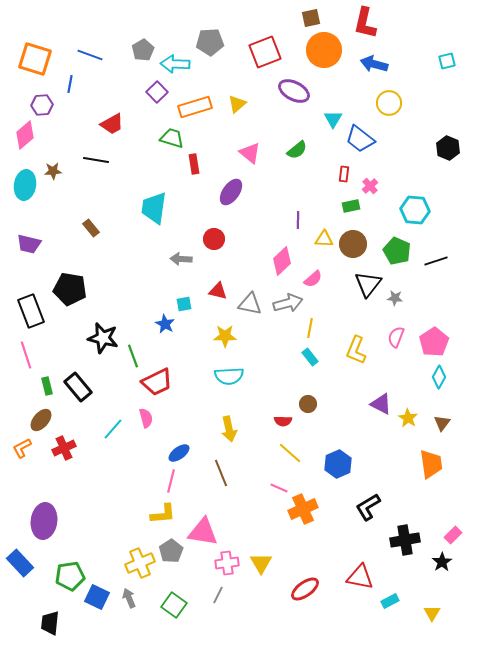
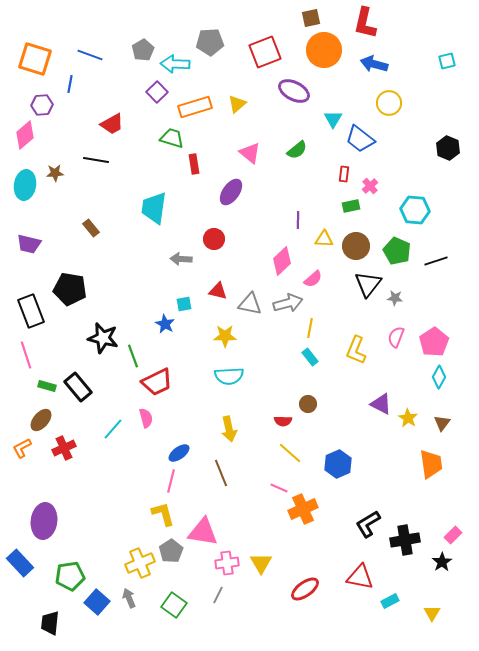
brown star at (53, 171): moved 2 px right, 2 px down
brown circle at (353, 244): moved 3 px right, 2 px down
green rectangle at (47, 386): rotated 60 degrees counterclockwise
black L-shape at (368, 507): moved 17 px down
yellow L-shape at (163, 514): rotated 100 degrees counterclockwise
blue square at (97, 597): moved 5 px down; rotated 15 degrees clockwise
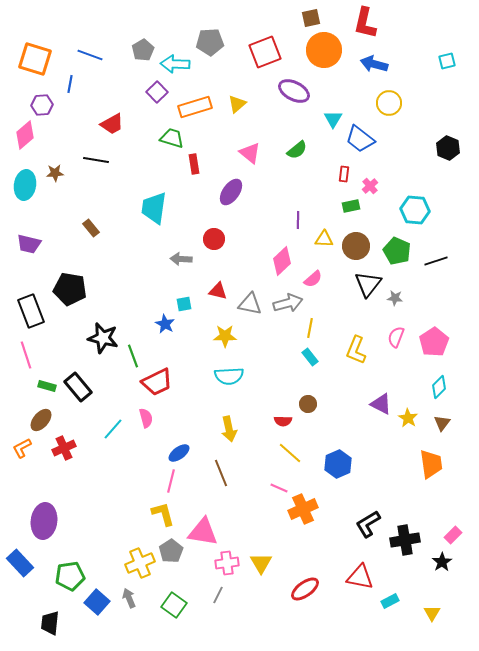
cyan diamond at (439, 377): moved 10 px down; rotated 15 degrees clockwise
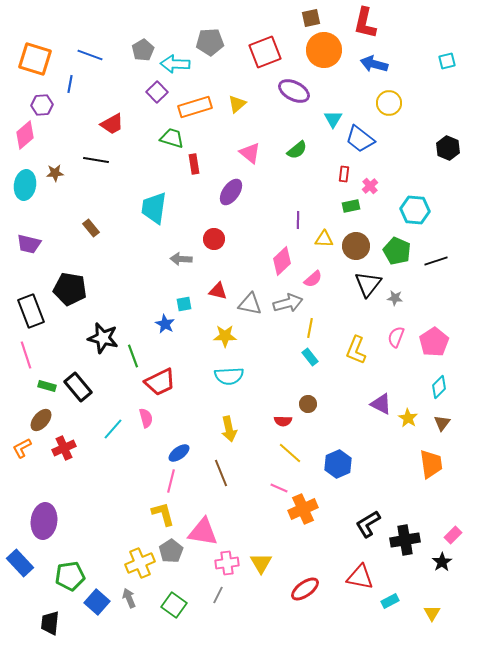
red trapezoid at (157, 382): moved 3 px right
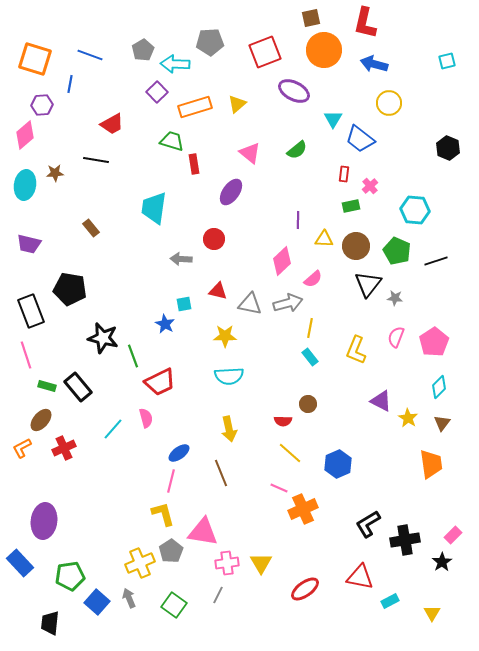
green trapezoid at (172, 138): moved 3 px down
purple triangle at (381, 404): moved 3 px up
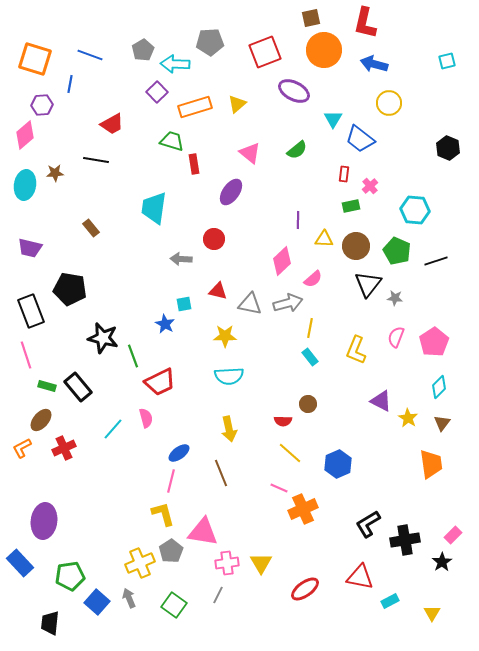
purple trapezoid at (29, 244): moved 1 px right, 4 px down
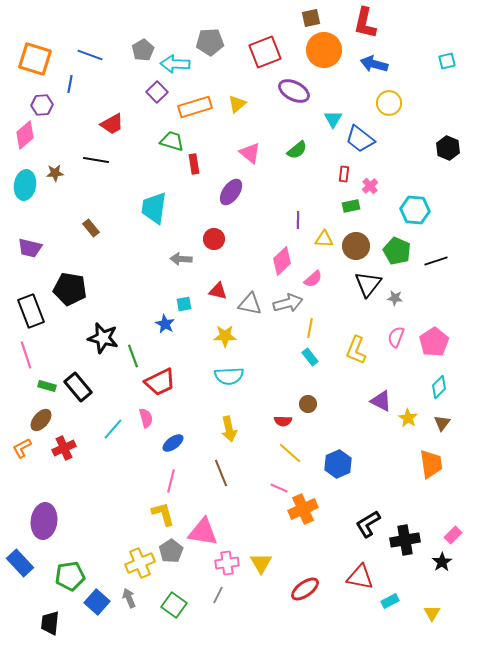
blue ellipse at (179, 453): moved 6 px left, 10 px up
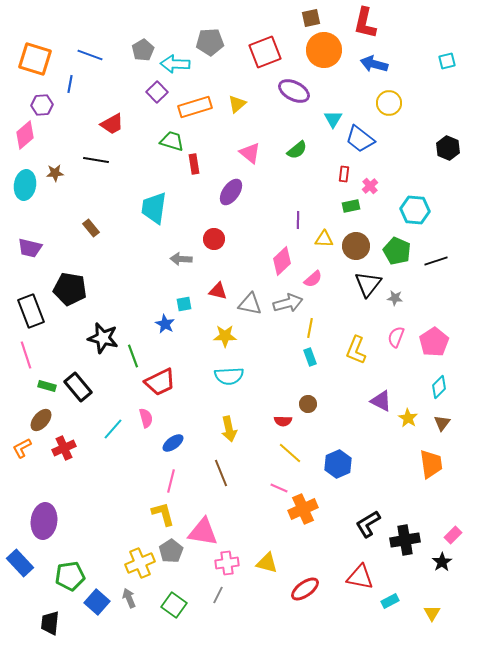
cyan rectangle at (310, 357): rotated 18 degrees clockwise
yellow triangle at (261, 563): moved 6 px right; rotated 45 degrees counterclockwise
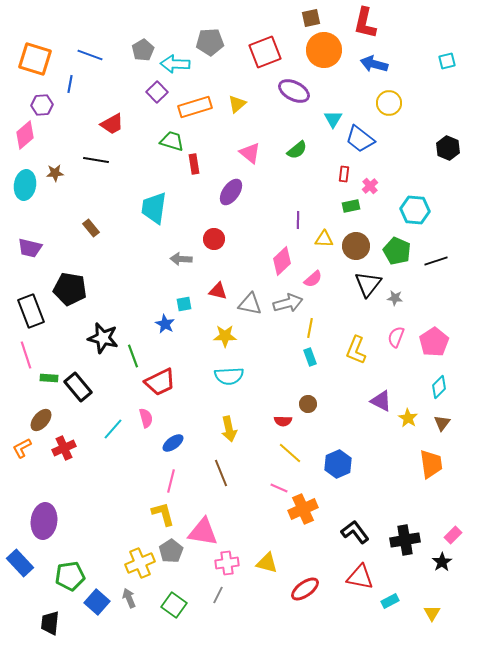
green rectangle at (47, 386): moved 2 px right, 8 px up; rotated 12 degrees counterclockwise
black L-shape at (368, 524): moved 13 px left, 8 px down; rotated 84 degrees clockwise
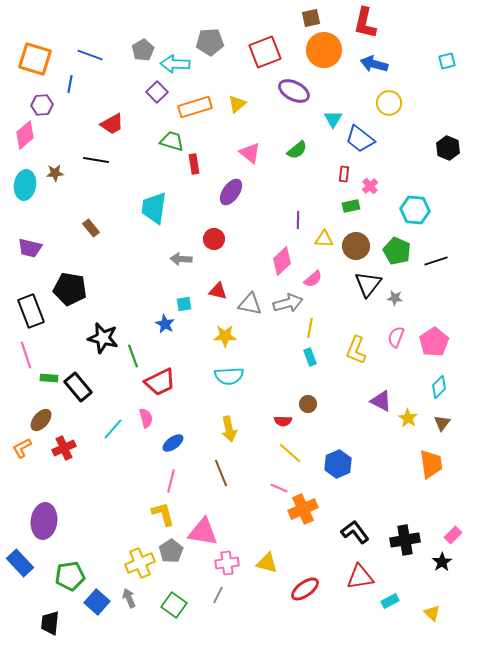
red triangle at (360, 577): rotated 20 degrees counterclockwise
yellow triangle at (432, 613): rotated 18 degrees counterclockwise
